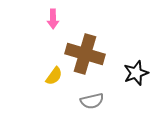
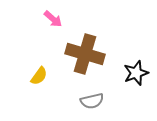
pink arrow: rotated 48 degrees counterclockwise
yellow semicircle: moved 15 px left
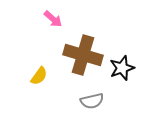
brown cross: moved 2 px left, 1 px down
black star: moved 14 px left, 5 px up
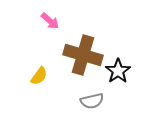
pink arrow: moved 3 px left, 2 px down
black star: moved 4 px left, 3 px down; rotated 15 degrees counterclockwise
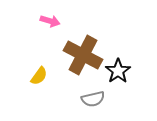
pink arrow: rotated 24 degrees counterclockwise
brown cross: rotated 12 degrees clockwise
gray semicircle: moved 1 px right, 2 px up
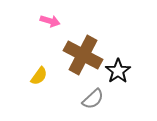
gray semicircle: rotated 30 degrees counterclockwise
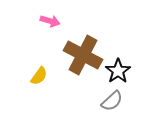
gray semicircle: moved 19 px right, 2 px down
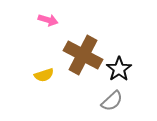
pink arrow: moved 2 px left, 1 px up
black star: moved 1 px right, 2 px up
yellow semicircle: moved 5 px right, 1 px up; rotated 36 degrees clockwise
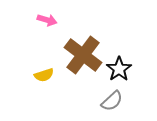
pink arrow: moved 1 px left
brown cross: rotated 9 degrees clockwise
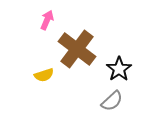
pink arrow: rotated 84 degrees counterclockwise
brown cross: moved 6 px left, 6 px up
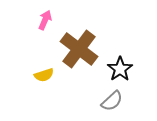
pink arrow: moved 2 px left
brown cross: moved 2 px right
black star: moved 1 px right
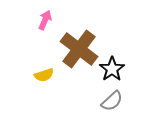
black star: moved 8 px left
